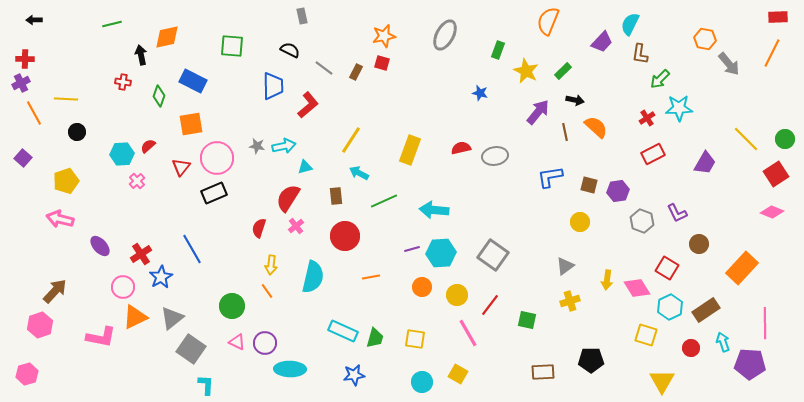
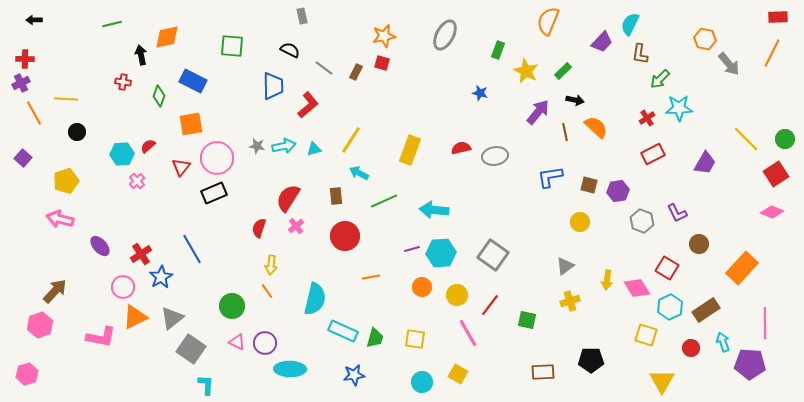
cyan triangle at (305, 167): moved 9 px right, 18 px up
cyan semicircle at (313, 277): moved 2 px right, 22 px down
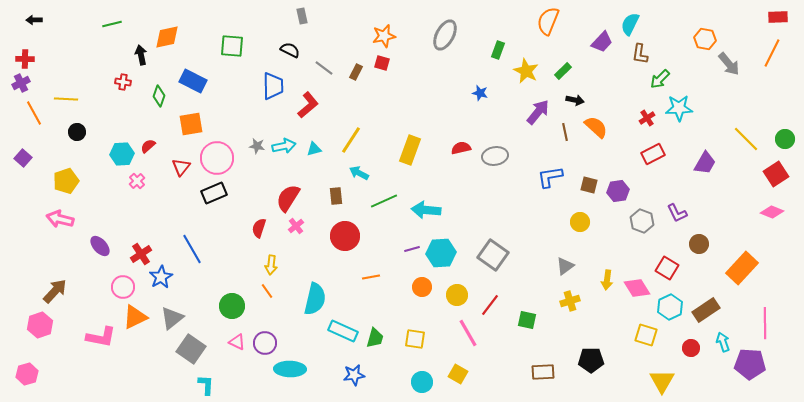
cyan arrow at (434, 210): moved 8 px left
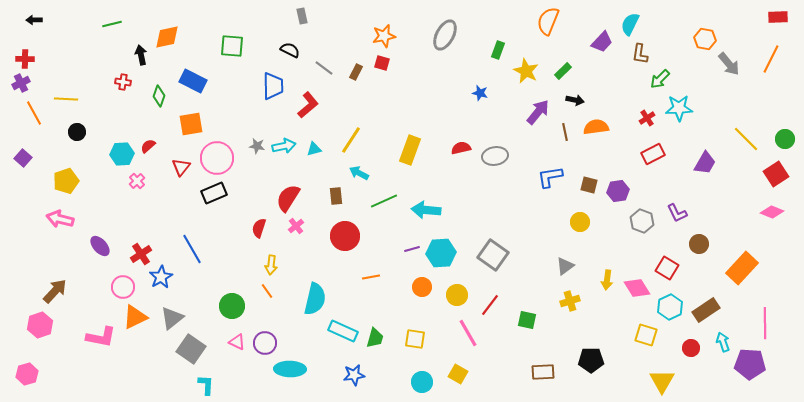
orange line at (772, 53): moved 1 px left, 6 px down
orange semicircle at (596, 127): rotated 50 degrees counterclockwise
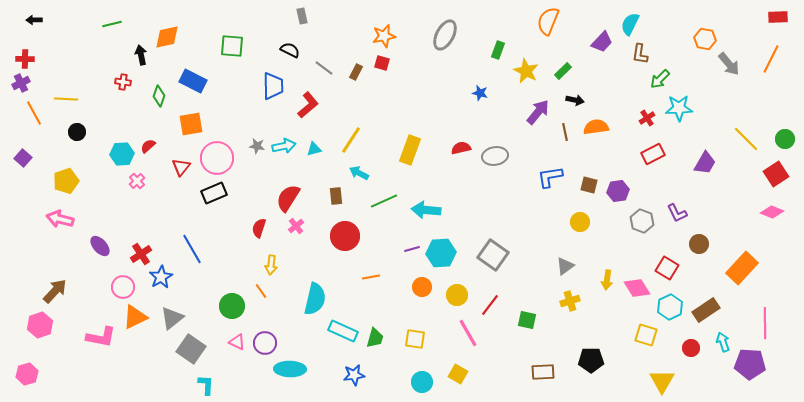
orange line at (267, 291): moved 6 px left
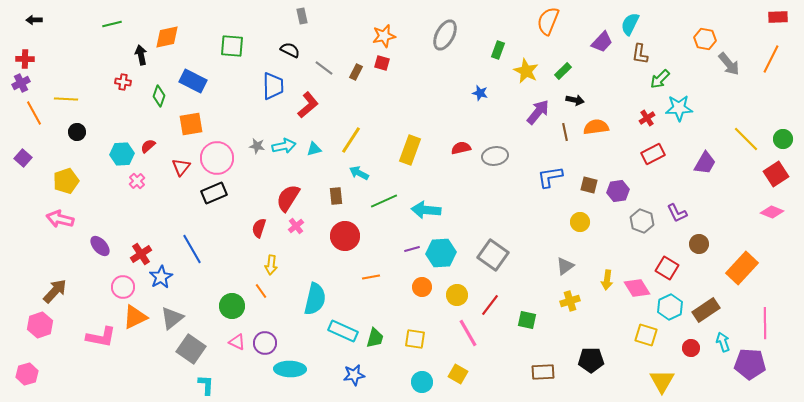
green circle at (785, 139): moved 2 px left
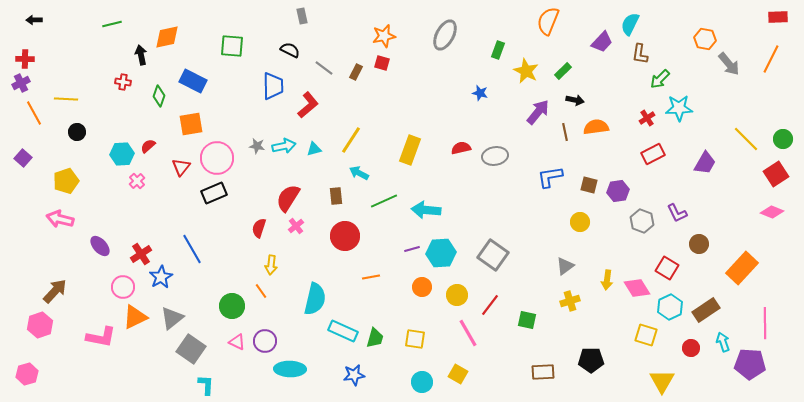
purple circle at (265, 343): moved 2 px up
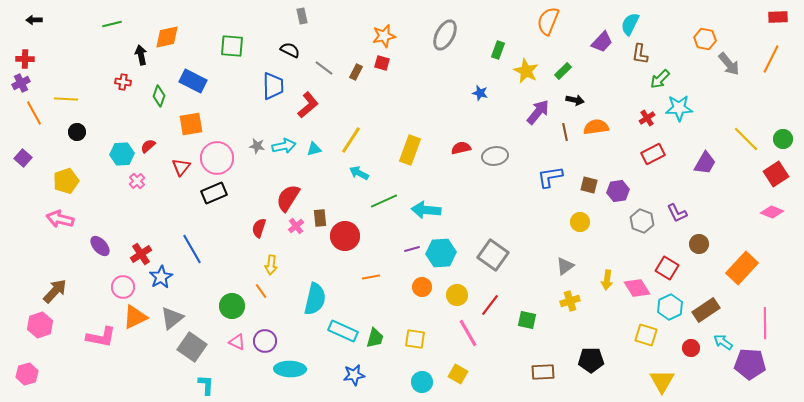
brown rectangle at (336, 196): moved 16 px left, 22 px down
cyan arrow at (723, 342): rotated 36 degrees counterclockwise
gray square at (191, 349): moved 1 px right, 2 px up
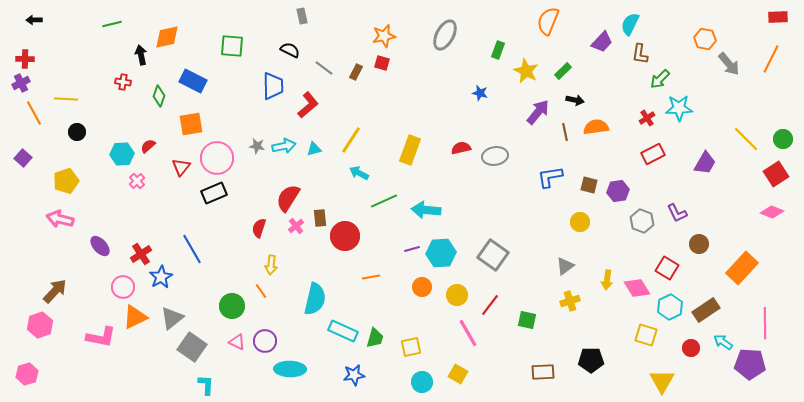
yellow square at (415, 339): moved 4 px left, 8 px down; rotated 20 degrees counterclockwise
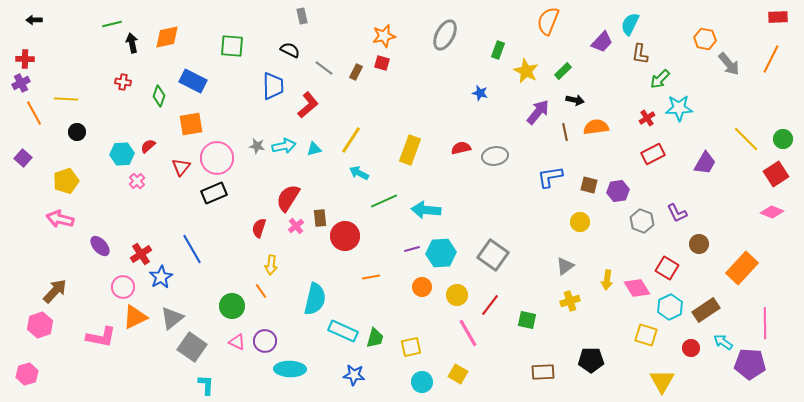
black arrow at (141, 55): moved 9 px left, 12 px up
blue star at (354, 375): rotated 15 degrees clockwise
